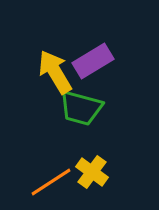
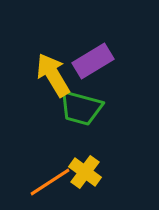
yellow arrow: moved 2 px left, 3 px down
yellow cross: moved 7 px left
orange line: moved 1 px left
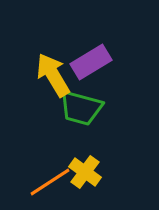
purple rectangle: moved 2 px left, 1 px down
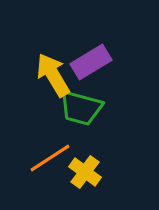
orange line: moved 24 px up
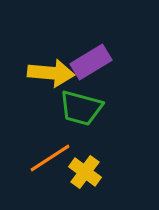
yellow arrow: moved 2 px left, 2 px up; rotated 126 degrees clockwise
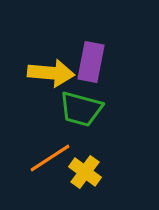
purple rectangle: rotated 48 degrees counterclockwise
green trapezoid: moved 1 px down
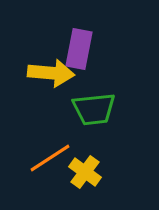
purple rectangle: moved 12 px left, 13 px up
green trapezoid: moved 13 px right; rotated 21 degrees counterclockwise
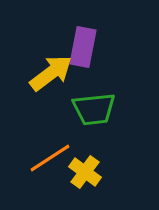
purple rectangle: moved 4 px right, 2 px up
yellow arrow: rotated 42 degrees counterclockwise
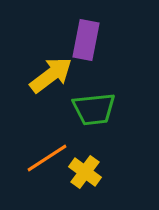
purple rectangle: moved 3 px right, 7 px up
yellow arrow: moved 2 px down
orange line: moved 3 px left
